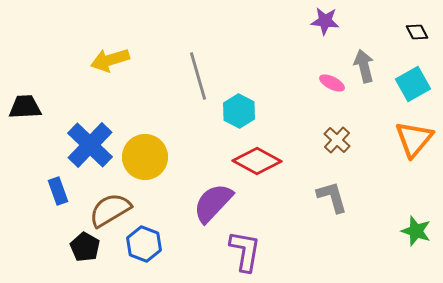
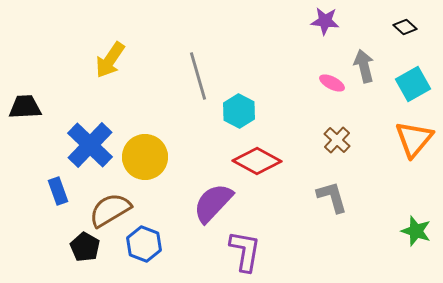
black diamond: moved 12 px left, 5 px up; rotated 20 degrees counterclockwise
yellow arrow: rotated 39 degrees counterclockwise
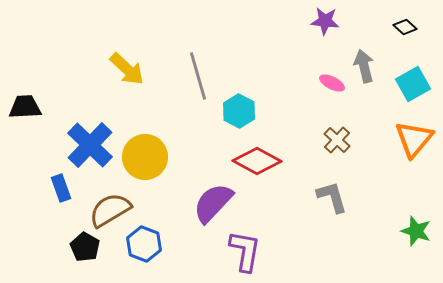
yellow arrow: moved 17 px right, 9 px down; rotated 81 degrees counterclockwise
blue rectangle: moved 3 px right, 3 px up
